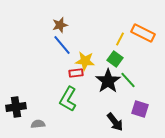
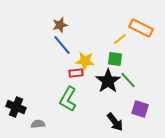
orange rectangle: moved 2 px left, 5 px up
yellow line: rotated 24 degrees clockwise
green square: rotated 28 degrees counterclockwise
black cross: rotated 30 degrees clockwise
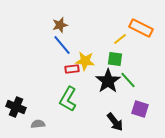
red rectangle: moved 4 px left, 4 px up
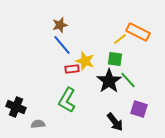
orange rectangle: moved 3 px left, 4 px down
yellow star: rotated 12 degrees clockwise
black star: moved 1 px right
green L-shape: moved 1 px left, 1 px down
purple square: moved 1 px left
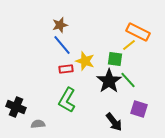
yellow line: moved 9 px right, 6 px down
red rectangle: moved 6 px left
black arrow: moved 1 px left
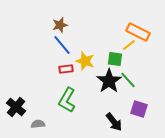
black cross: rotated 18 degrees clockwise
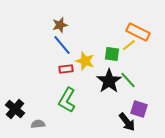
green square: moved 3 px left, 5 px up
black cross: moved 1 px left, 2 px down
black arrow: moved 13 px right
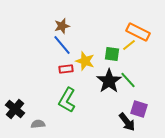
brown star: moved 2 px right, 1 px down
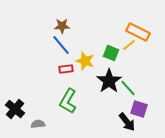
brown star: rotated 14 degrees clockwise
blue line: moved 1 px left
green square: moved 1 px left, 1 px up; rotated 14 degrees clockwise
green line: moved 8 px down
green L-shape: moved 1 px right, 1 px down
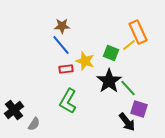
orange rectangle: rotated 40 degrees clockwise
black cross: moved 1 px left, 1 px down; rotated 12 degrees clockwise
gray semicircle: moved 4 px left; rotated 128 degrees clockwise
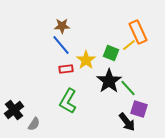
yellow star: moved 1 px right, 1 px up; rotated 18 degrees clockwise
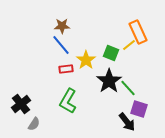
black cross: moved 7 px right, 6 px up
